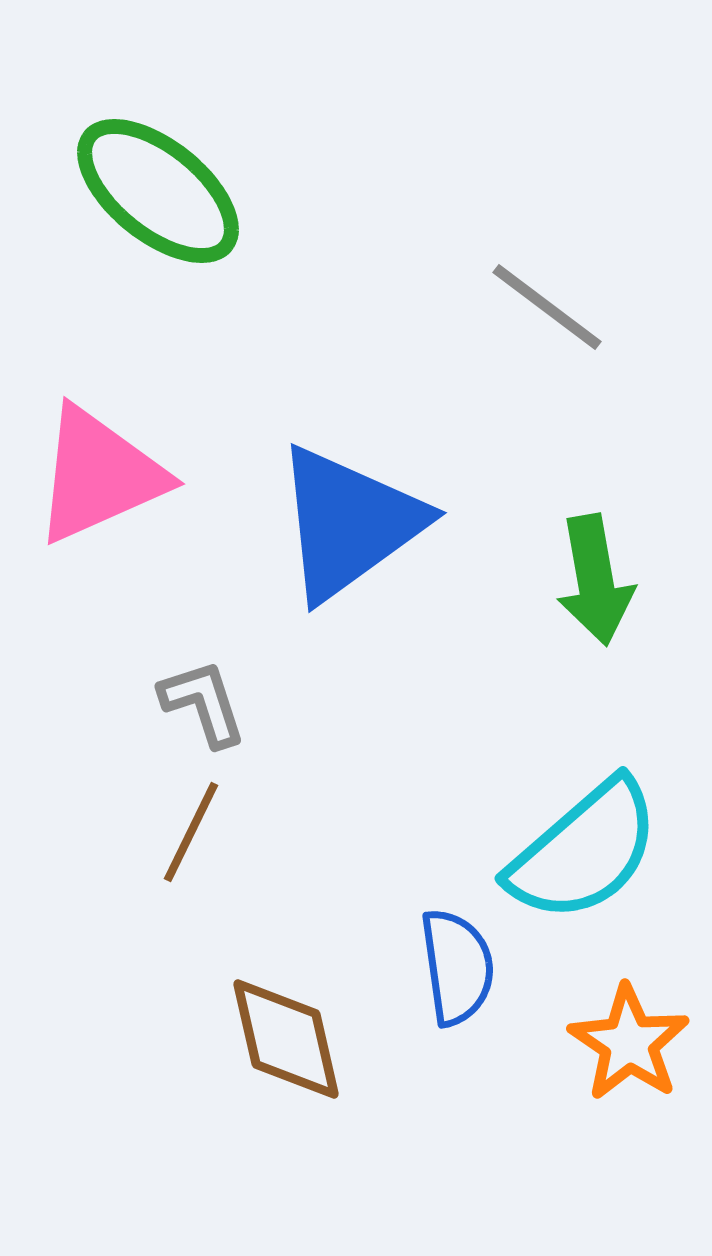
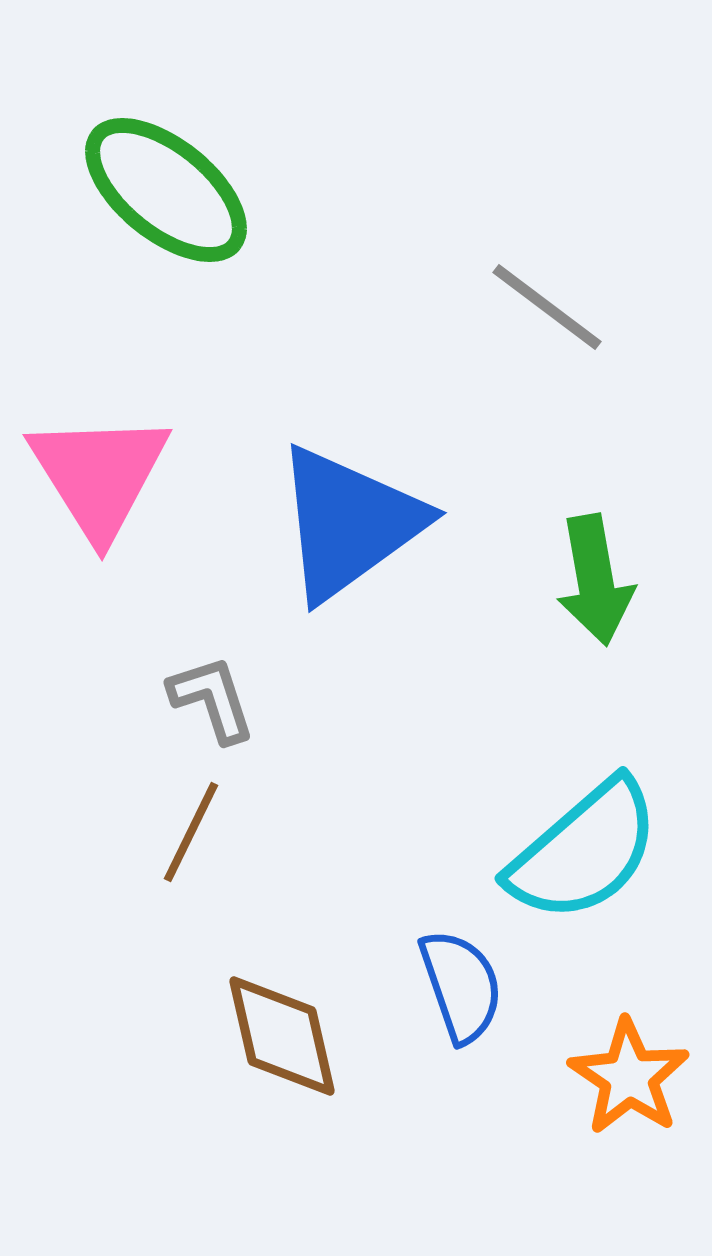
green ellipse: moved 8 px right, 1 px up
pink triangle: rotated 38 degrees counterclockwise
gray L-shape: moved 9 px right, 4 px up
blue semicircle: moved 4 px right, 19 px down; rotated 11 degrees counterclockwise
brown diamond: moved 4 px left, 3 px up
orange star: moved 34 px down
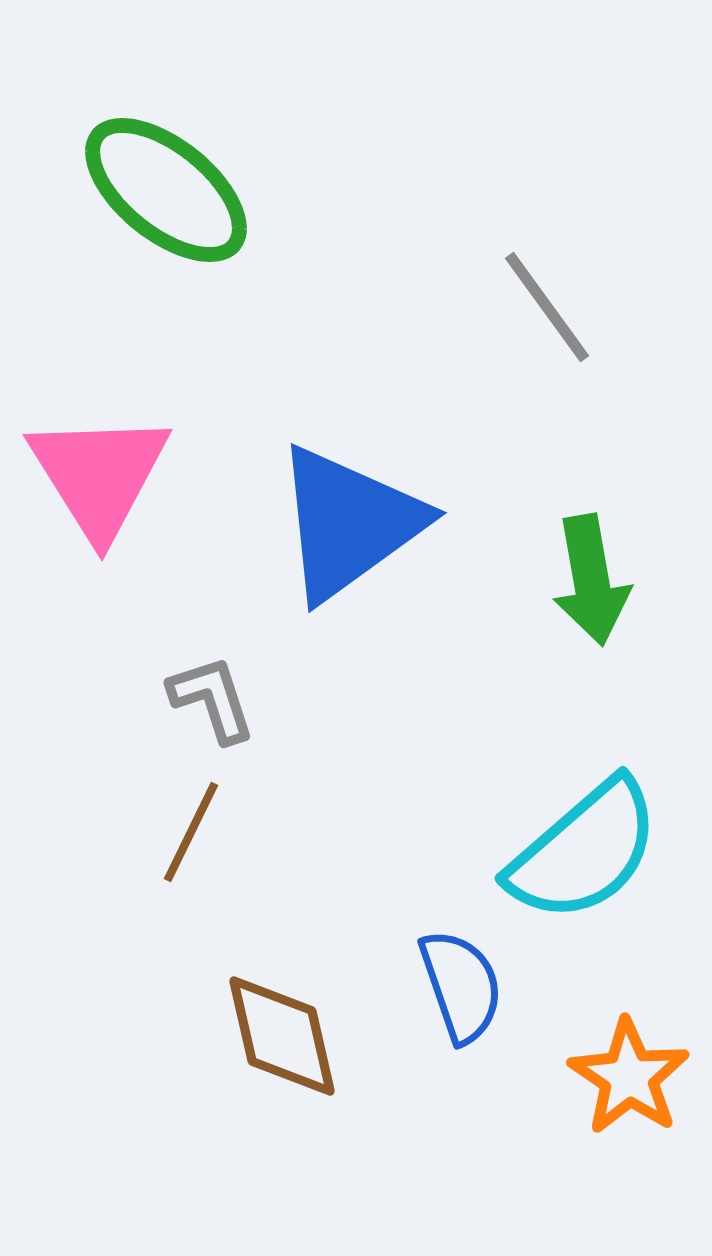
gray line: rotated 17 degrees clockwise
green arrow: moved 4 px left
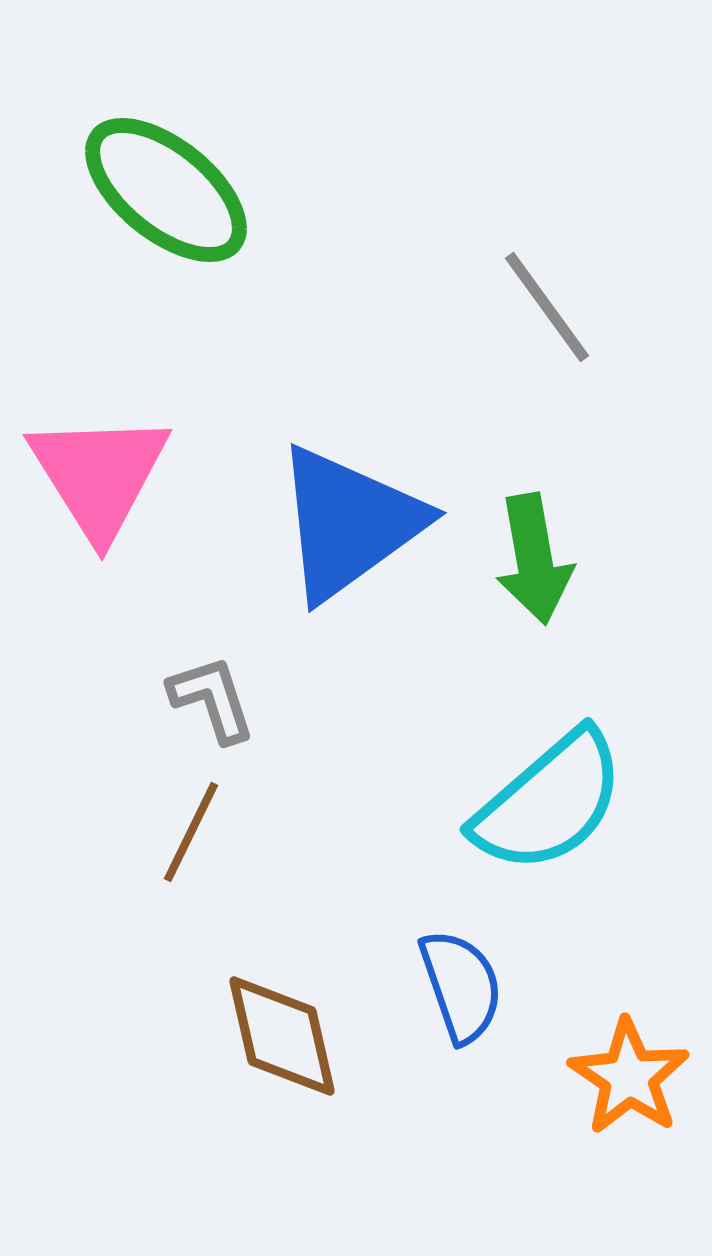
green arrow: moved 57 px left, 21 px up
cyan semicircle: moved 35 px left, 49 px up
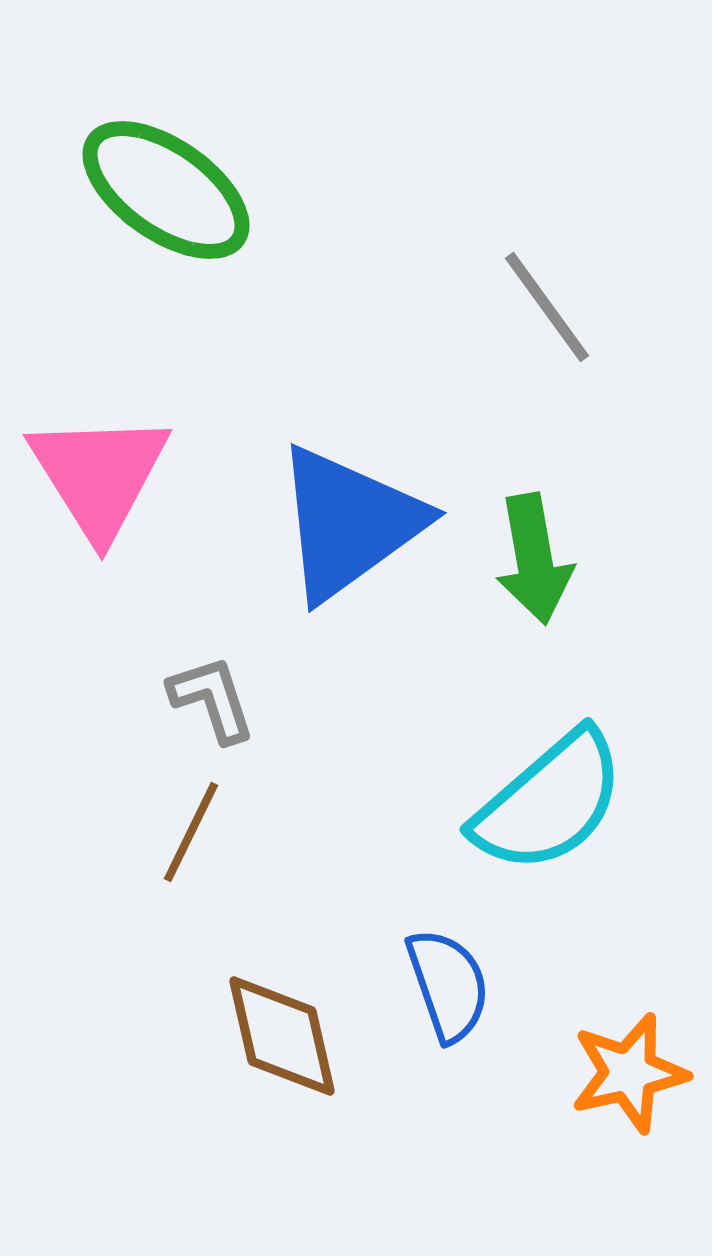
green ellipse: rotated 4 degrees counterclockwise
blue semicircle: moved 13 px left, 1 px up
orange star: moved 4 px up; rotated 25 degrees clockwise
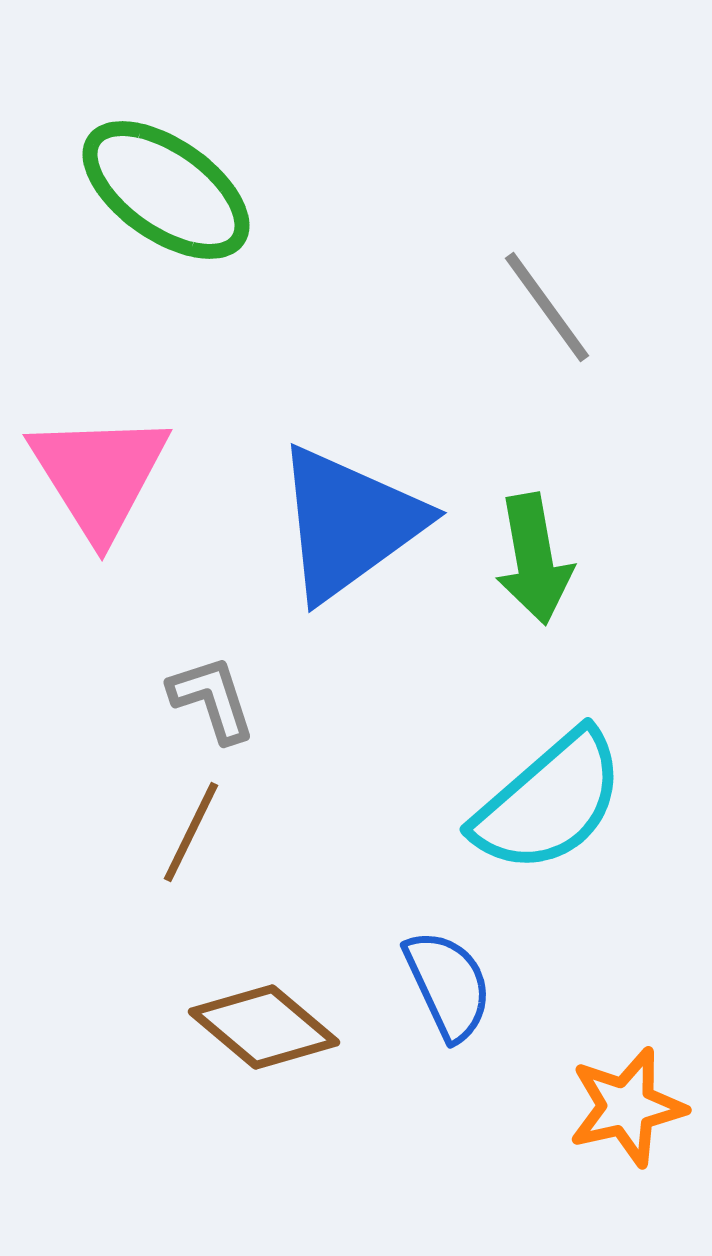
blue semicircle: rotated 6 degrees counterclockwise
brown diamond: moved 18 px left, 9 px up; rotated 37 degrees counterclockwise
orange star: moved 2 px left, 34 px down
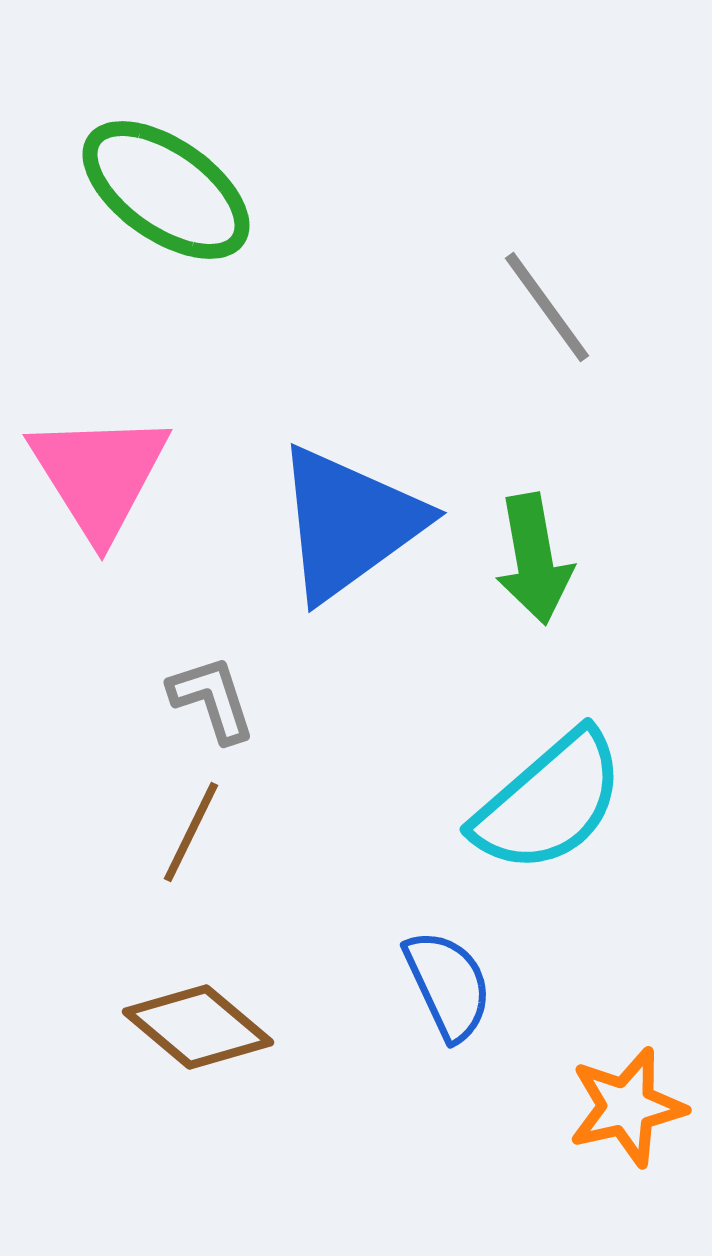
brown diamond: moved 66 px left
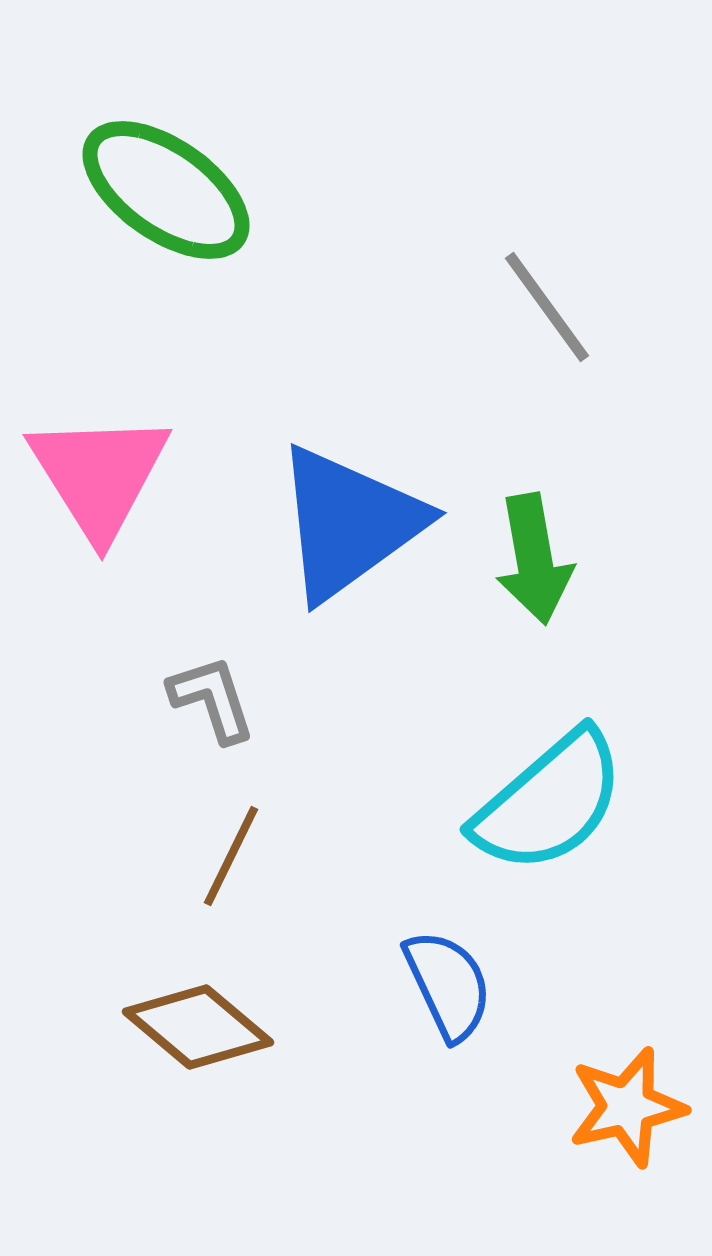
brown line: moved 40 px right, 24 px down
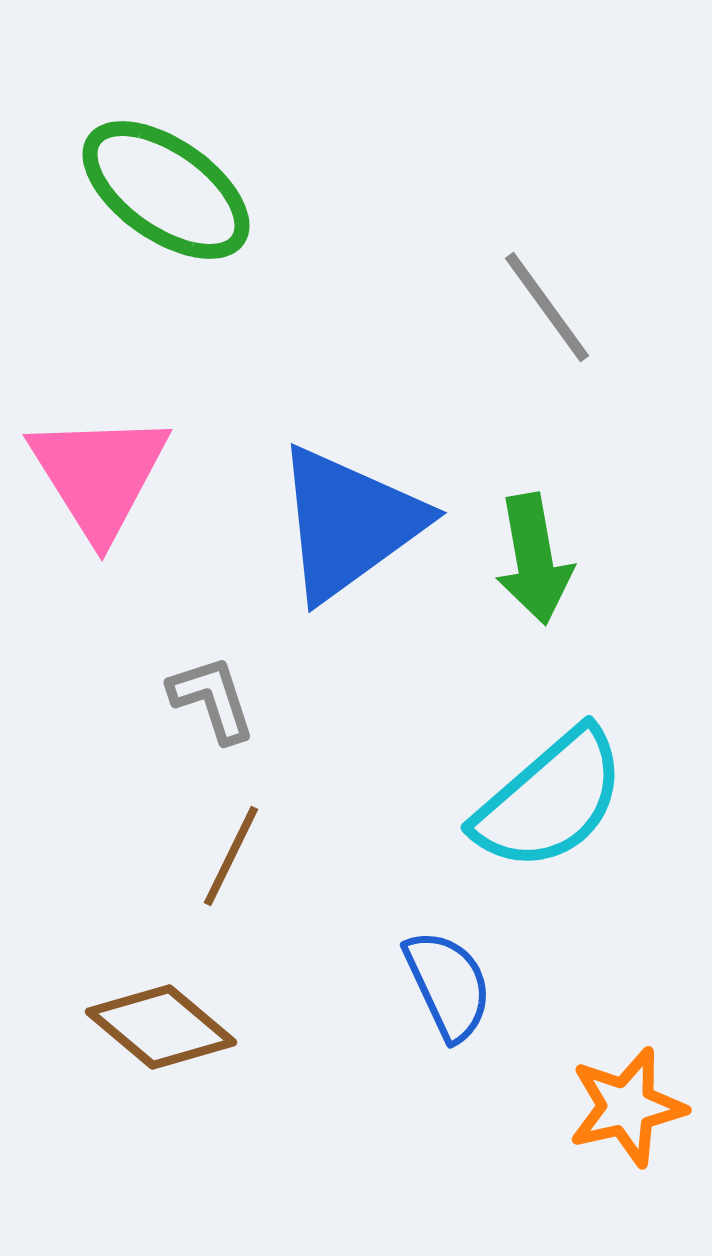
cyan semicircle: moved 1 px right, 2 px up
brown diamond: moved 37 px left
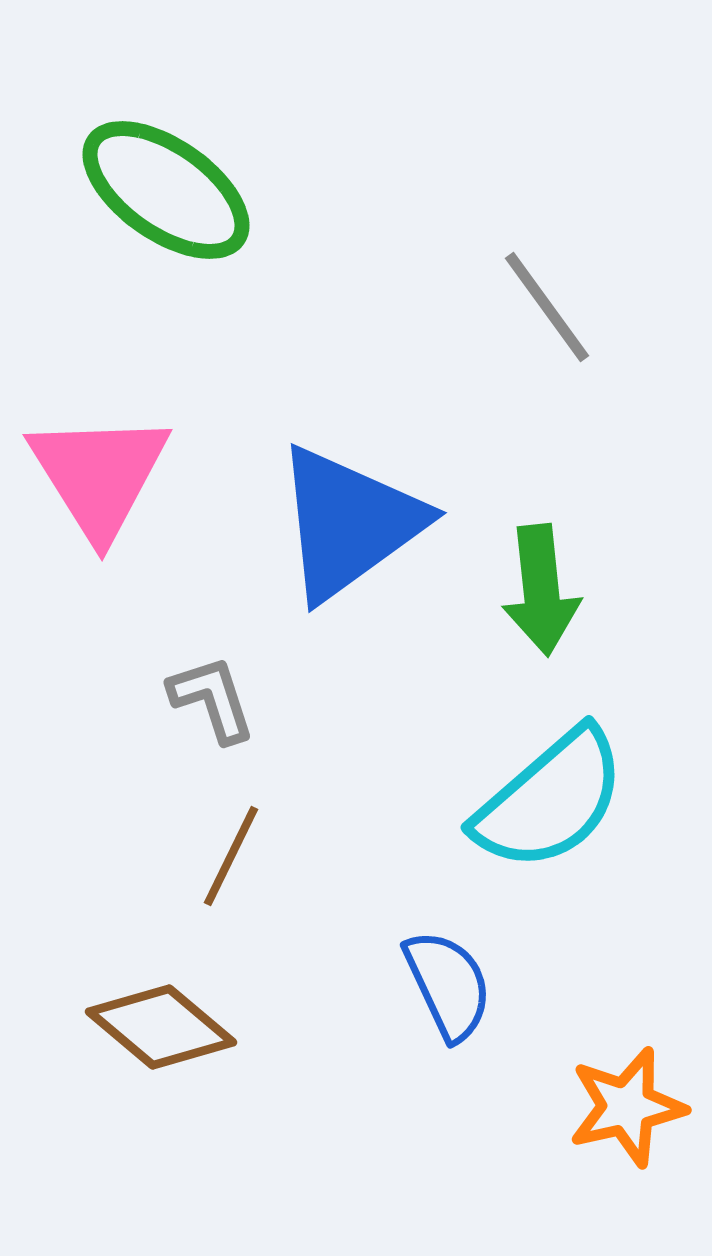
green arrow: moved 7 px right, 31 px down; rotated 4 degrees clockwise
